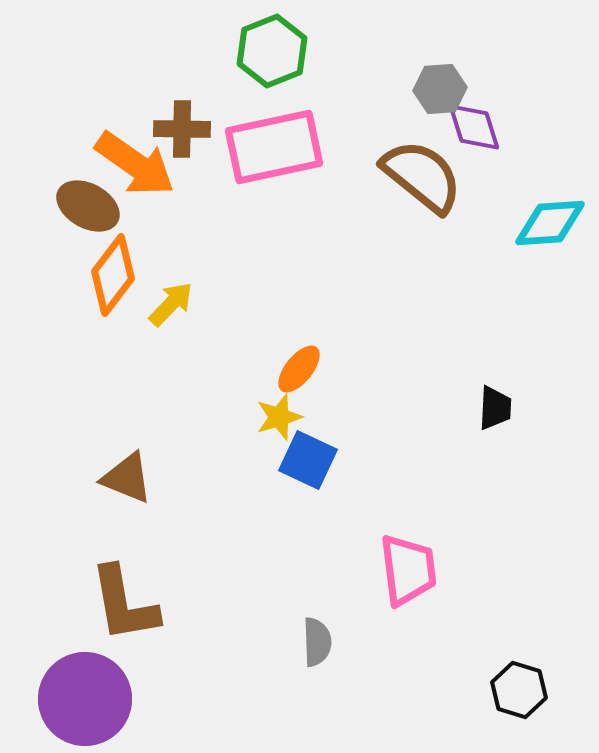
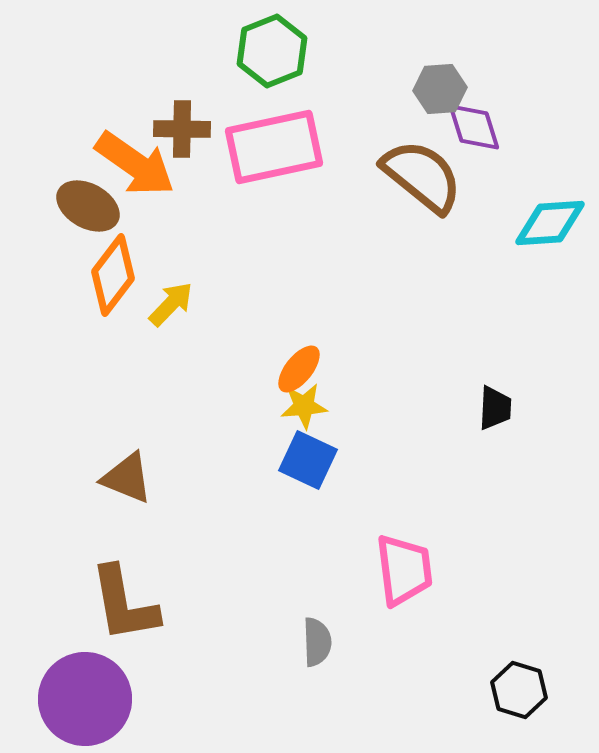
yellow star: moved 25 px right, 11 px up; rotated 12 degrees clockwise
pink trapezoid: moved 4 px left
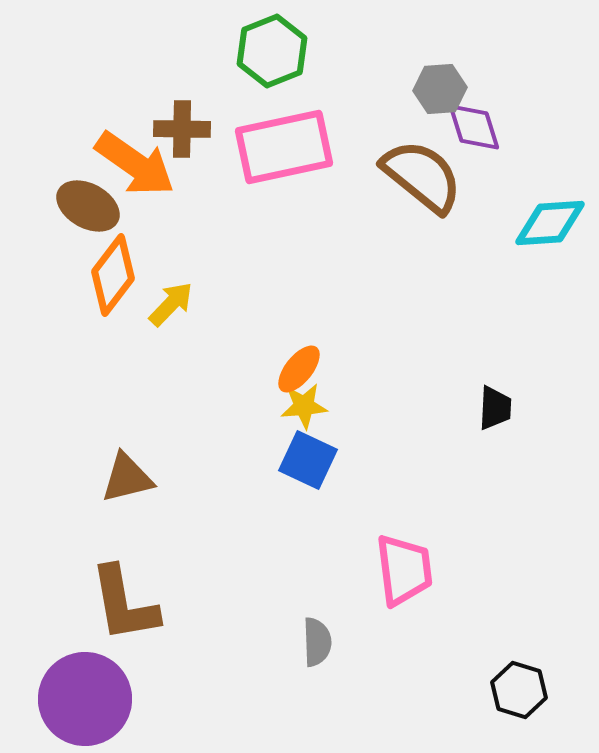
pink rectangle: moved 10 px right
brown triangle: rotated 36 degrees counterclockwise
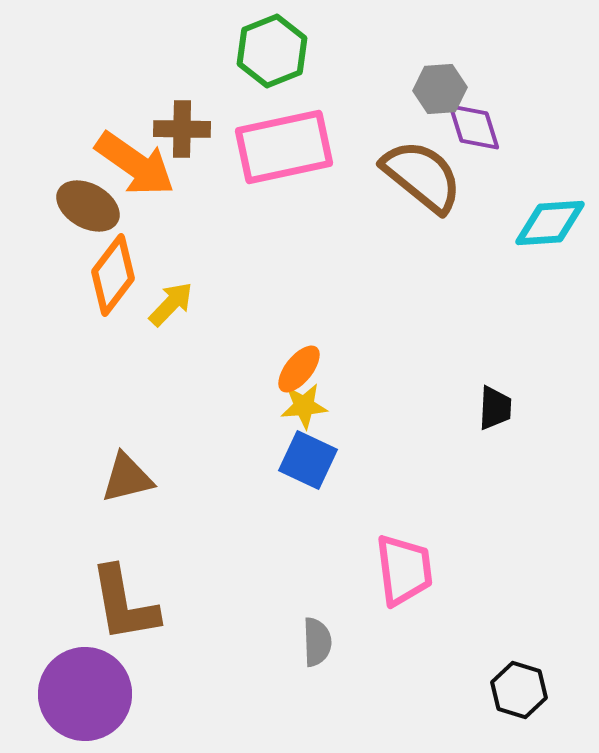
purple circle: moved 5 px up
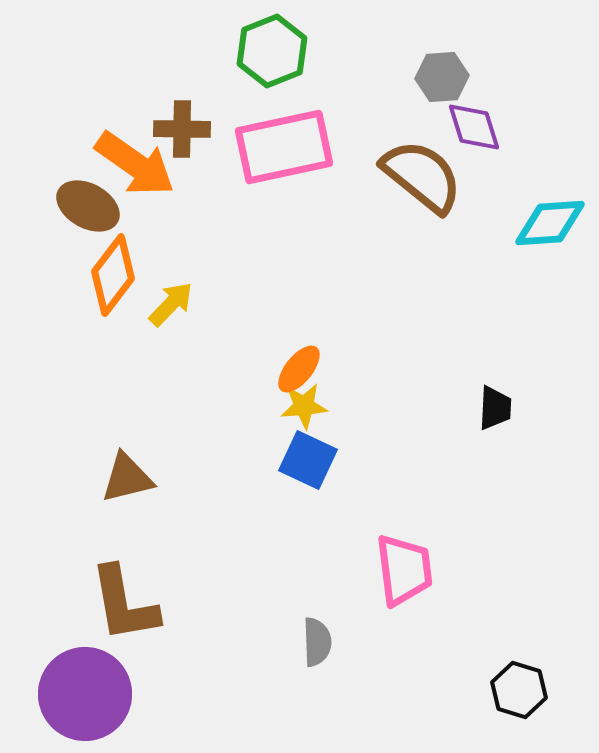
gray hexagon: moved 2 px right, 12 px up
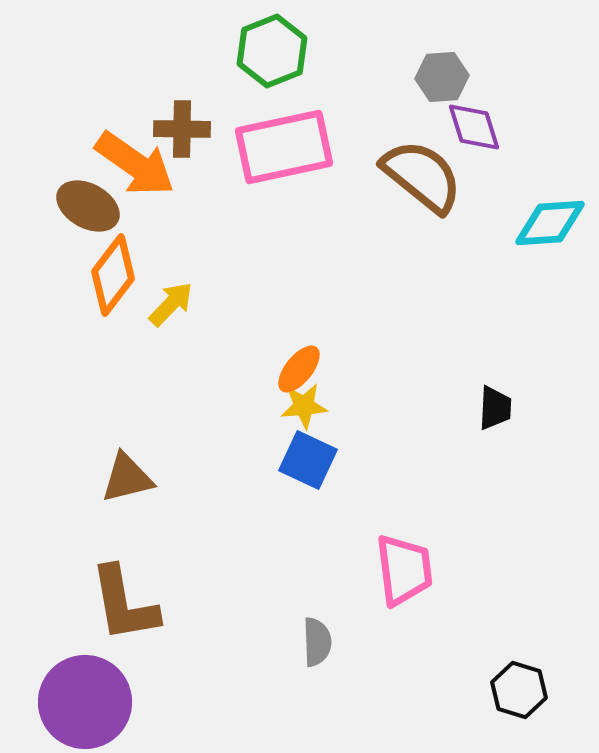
purple circle: moved 8 px down
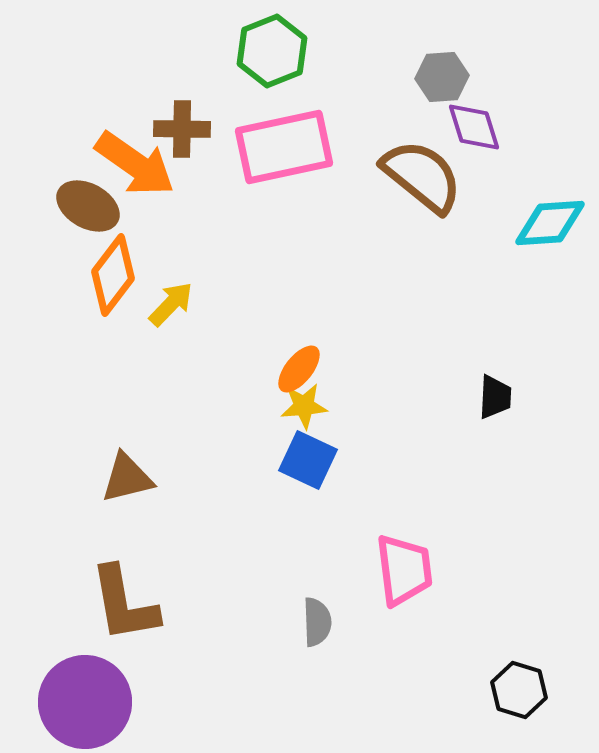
black trapezoid: moved 11 px up
gray semicircle: moved 20 px up
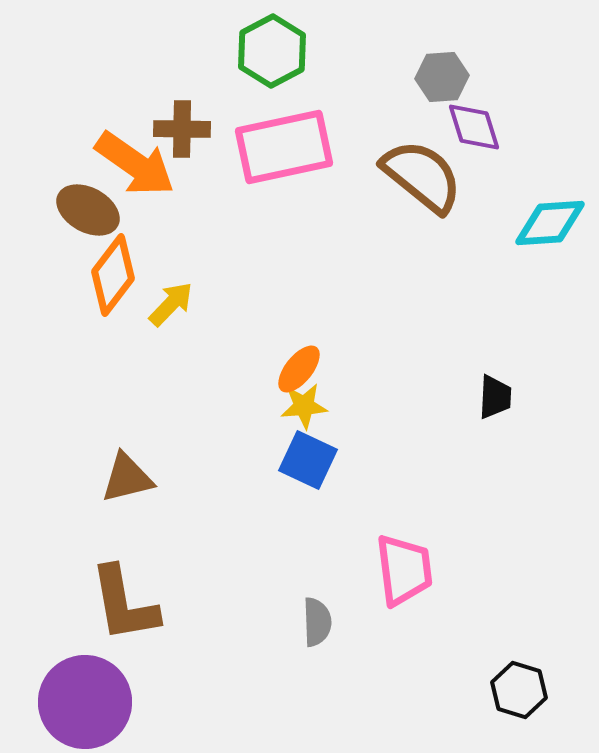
green hexagon: rotated 6 degrees counterclockwise
brown ellipse: moved 4 px down
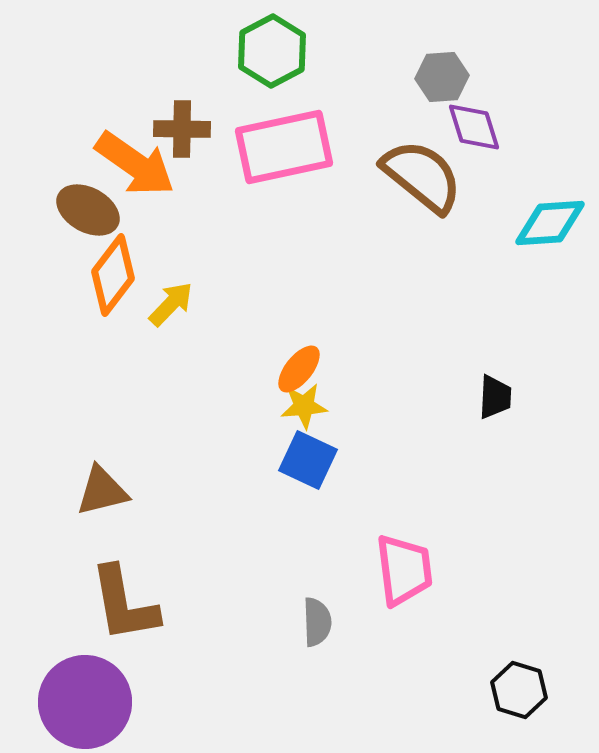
brown triangle: moved 25 px left, 13 px down
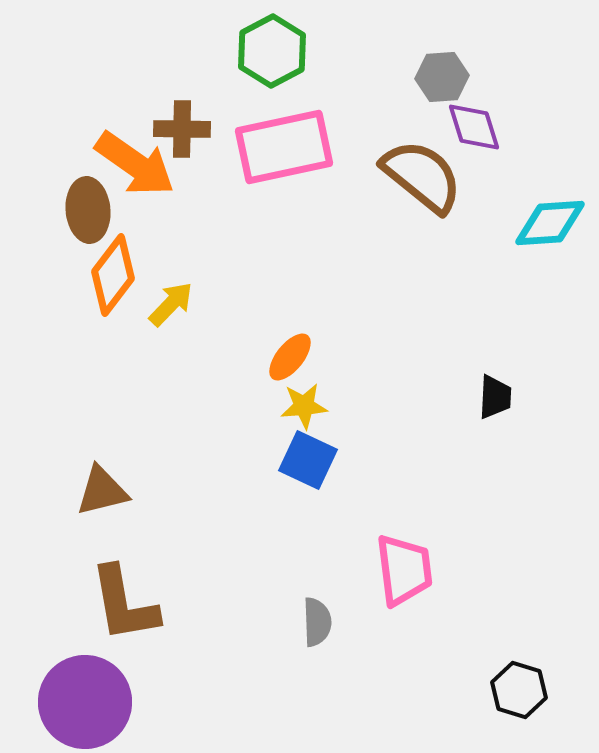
brown ellipse: rotated 56 degrees clockwise
orange ellipse: moved 9 px left, 12 px up
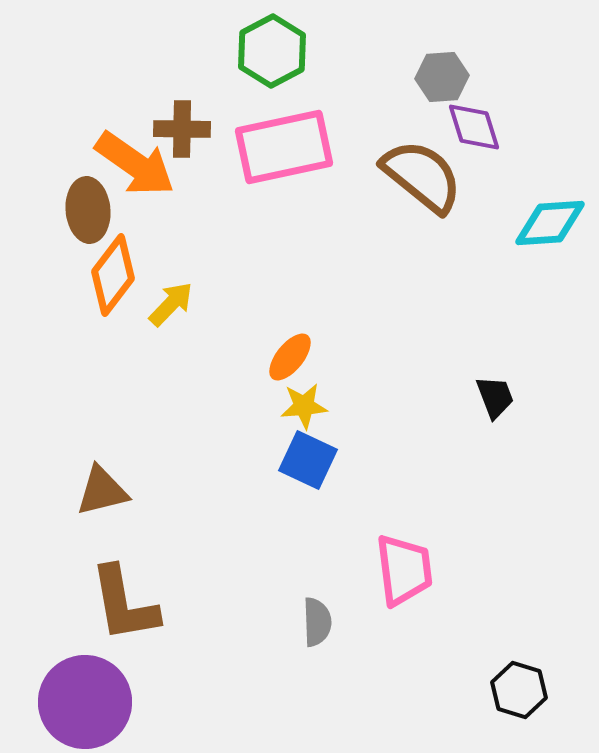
black trapezoid: rotated 24 degrees counterclockwise
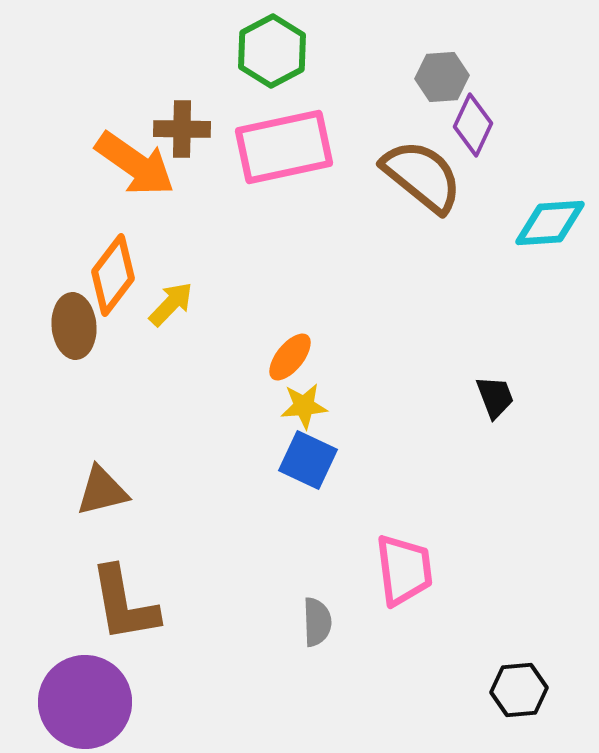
purple diamond: moved 1 px left, 2 px up; rotated 42 degrees clockwise
brown ellipse: moved 14 px left, 116 px down
black hexagon: rotated 22 degrees counterclockwise
